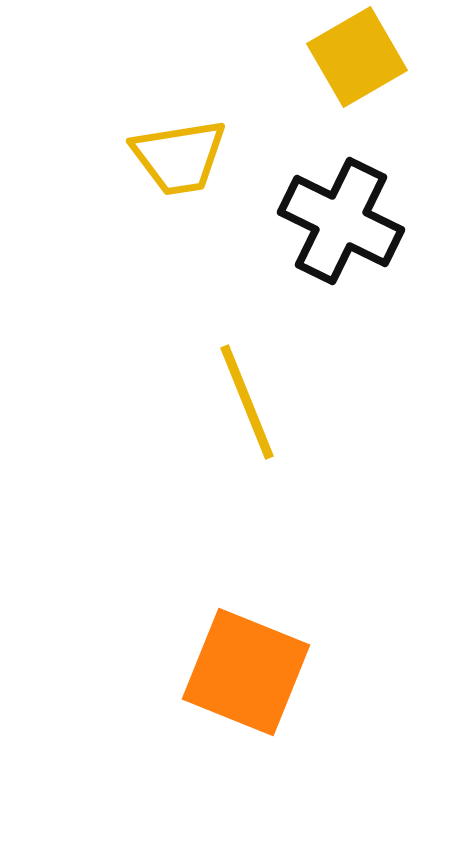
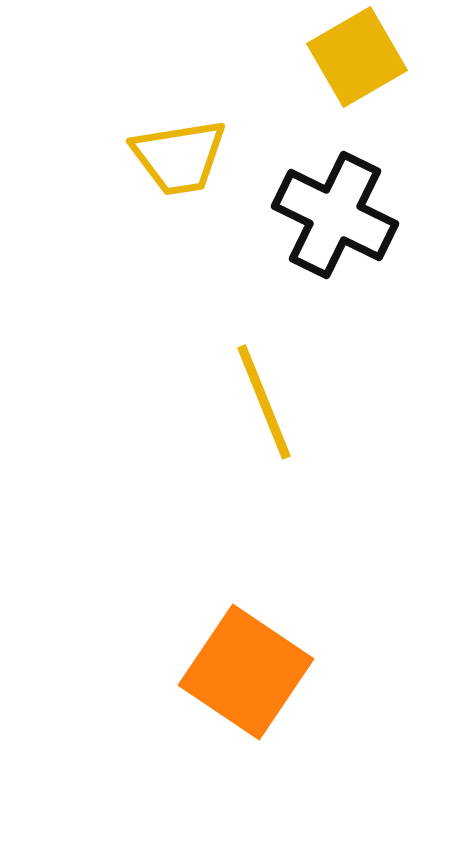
black cross: moved 6 px left, 6 px up
yellow line: moved 17 px right
orange square: rotated 12 degrees clockwise
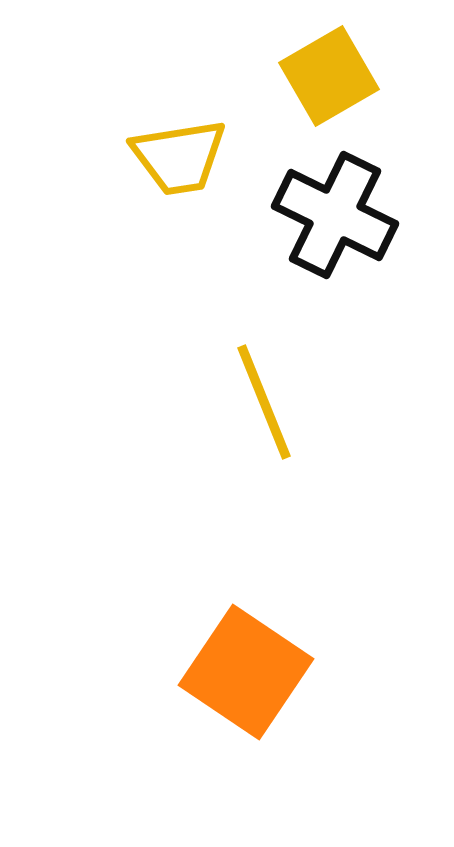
yellow square: moved 28 px left, 19 px down
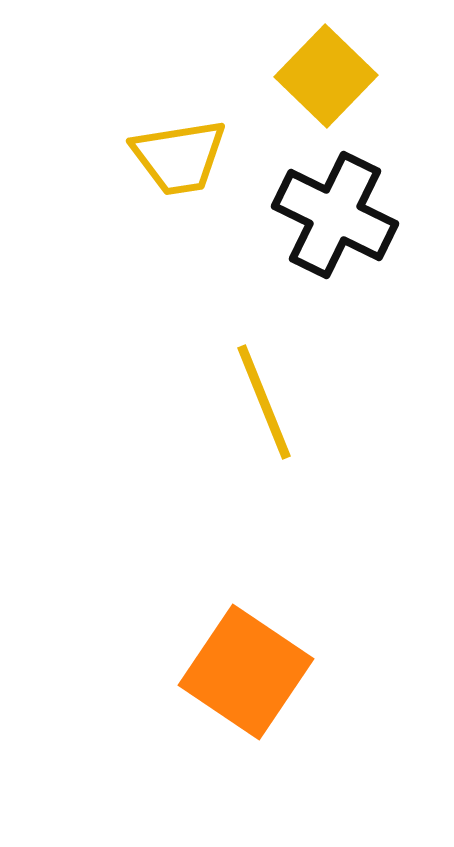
yellow square: moved 3 px left; rotated 16 degrees counterclockwise
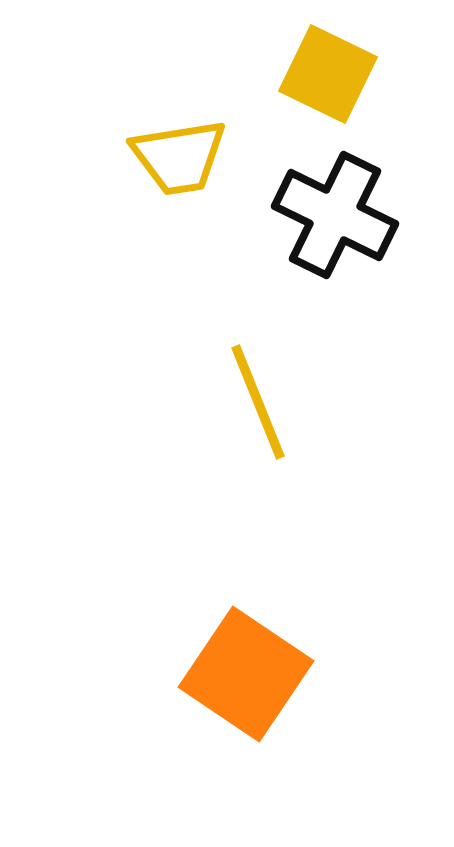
yellow square: moved 2 px right, 2 px up; rotated 18 degrees counterclockwise
yellow line: moved 6 px left
orange square: moved 2 px down
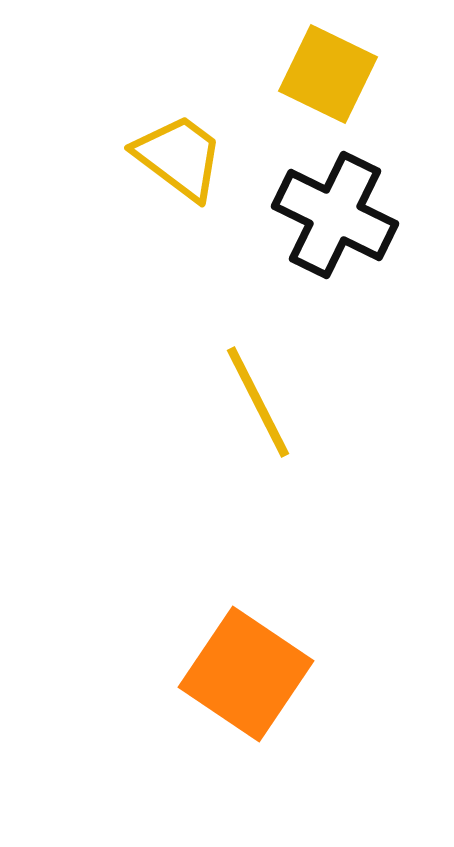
yellow trapezoid: rotated 134 degrees counterclockwise
yellow line: rotated 5 degrees counterclockwise
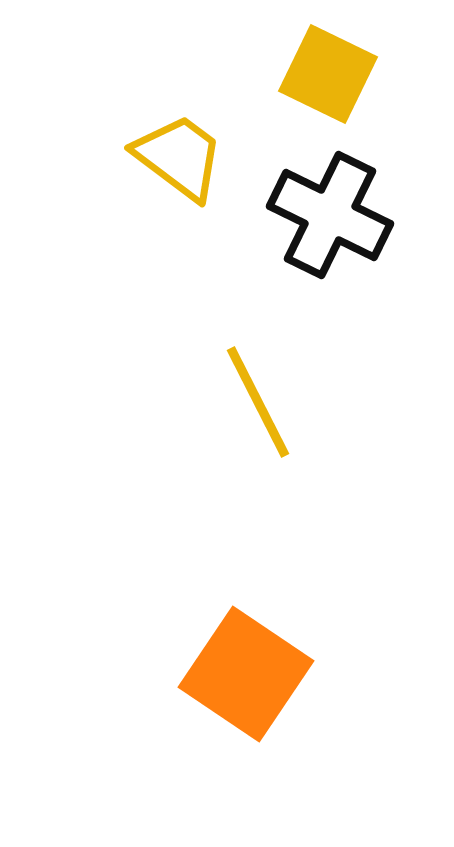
black cross: moved 5 px left
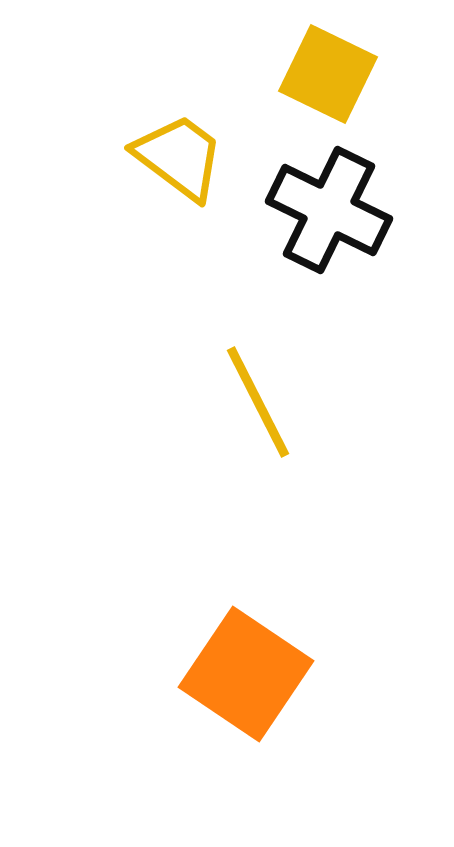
black cross: moved 1 px left, 5 px up
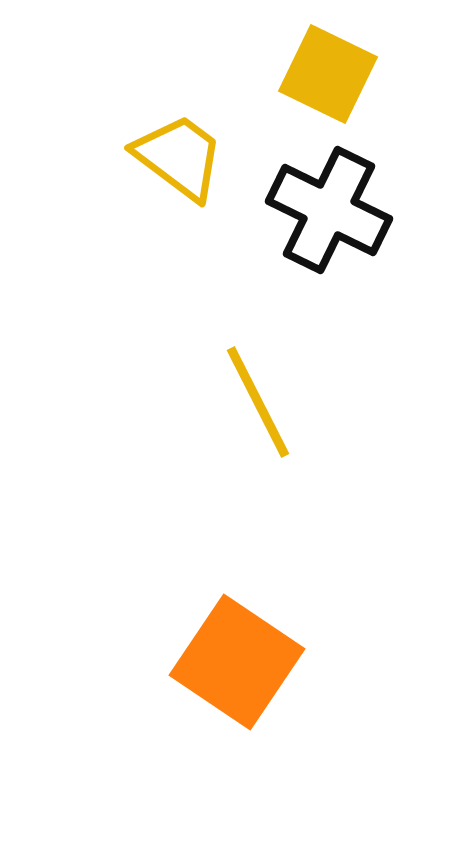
orange square: moved 9 px left, 12 px up
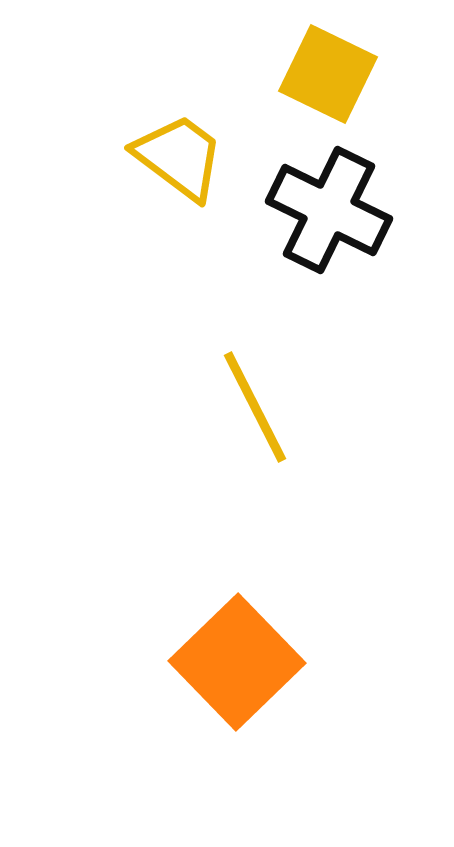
yellow line: moved 3 px left, 5 px down
orange square: rotated 12 degrees clockwise
